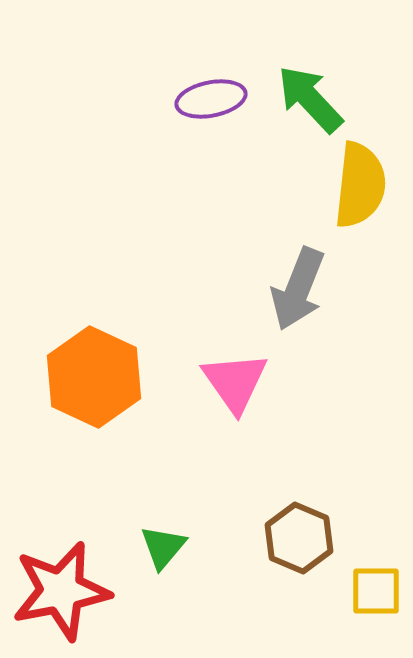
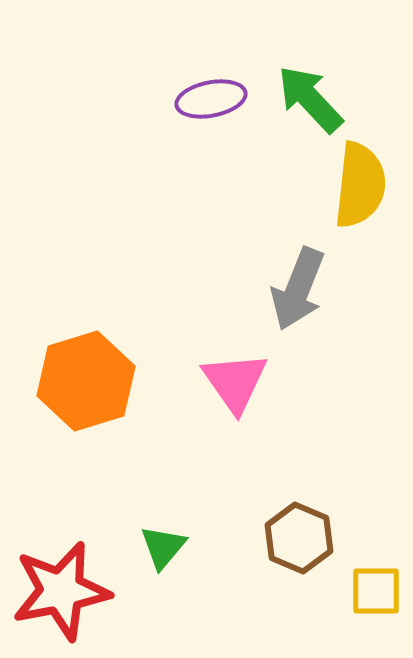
orange hexagon: moved 8 px left, 4 px down; rotated 18 degrees clockwise
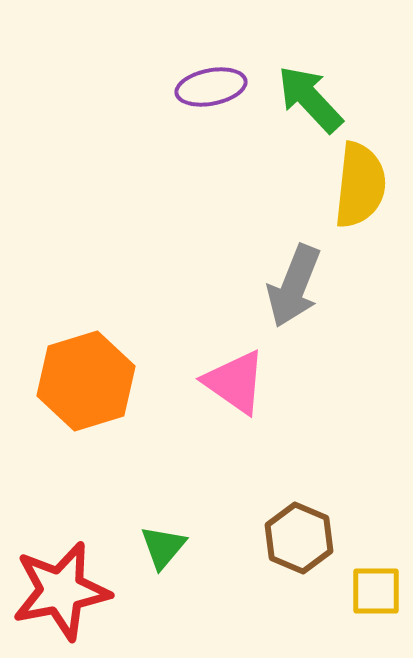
purple ellipse: moved 12 px up
gray arrow: moved 4 px left, 3 px up
pink triangle: rotated 20 degrees counterclockwise
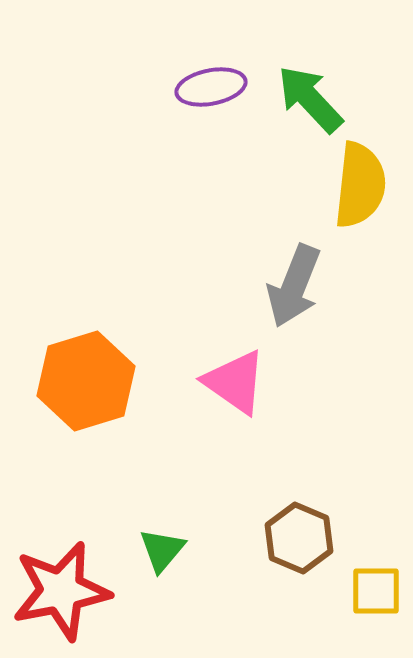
green triangle: moved 1 px left, 3 px down
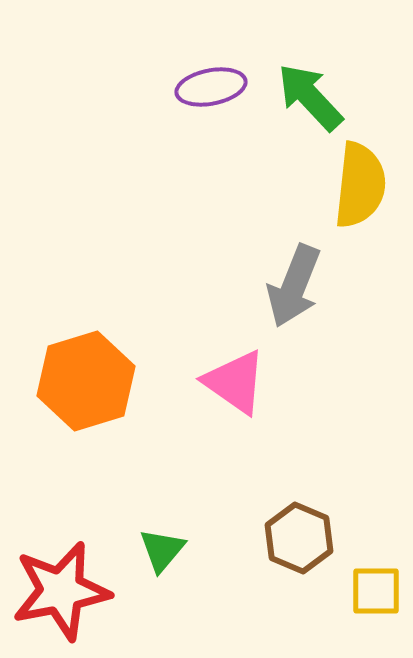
green arrow: moved 2 px up
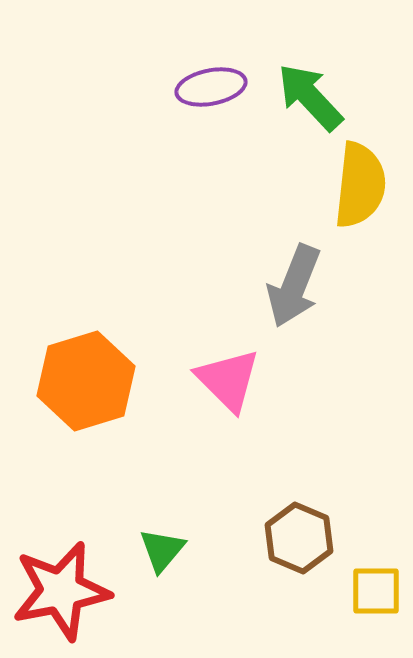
pink triangle: moved 7 px left, 2 px up; rotated 10 degrees clockwise
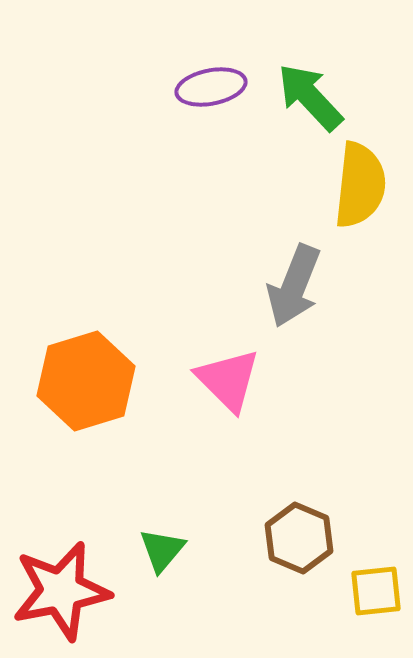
yellow square: rotated 6 degrees counterclockwise
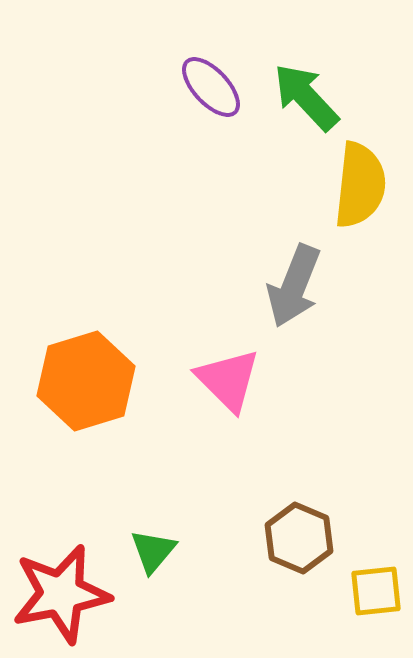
purple ellipse: rotated 58 degrees clockwise
green arrow: moved 4 px left
green triangle: moved 9 px left, 1 px down
red star: moved 3 px down
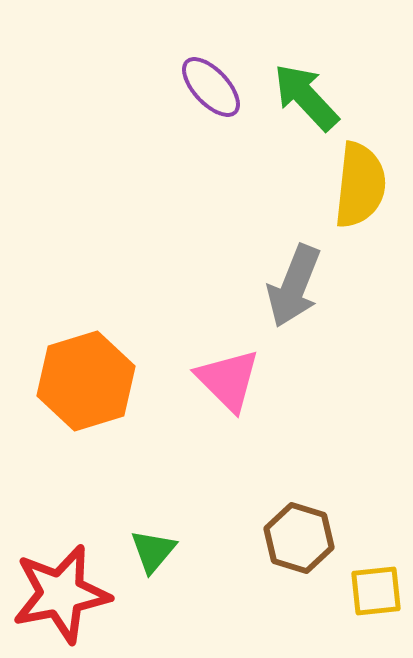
brown hexagon: rotated 6 degrees counterclockwise
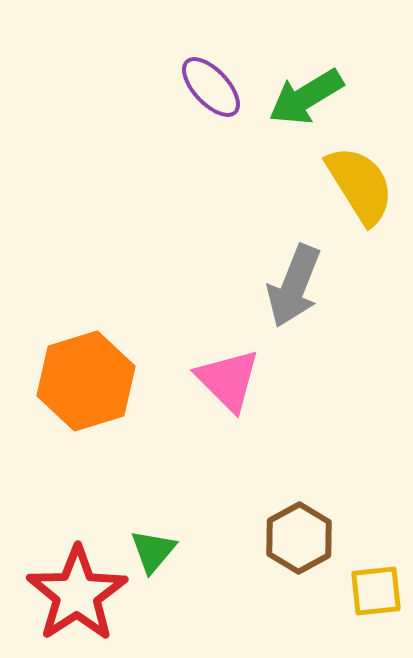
green arrow: rotated 78 degrees counterclockwise
yellow semicircle: rotated 38 degrees counterclockwise
brown hexagon: rotated 14 degrees clockwise
red star: moved 16 px right; rotated 22 degrees counterclockwise
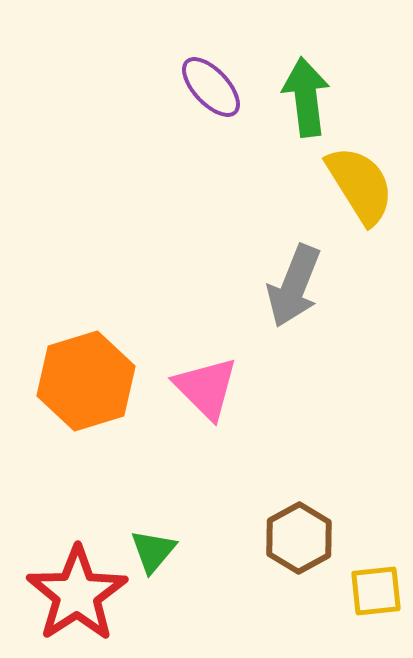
green arrow: rotated 114 degrees clockwise
pink triangle: moved 22 px left, 8 px down
